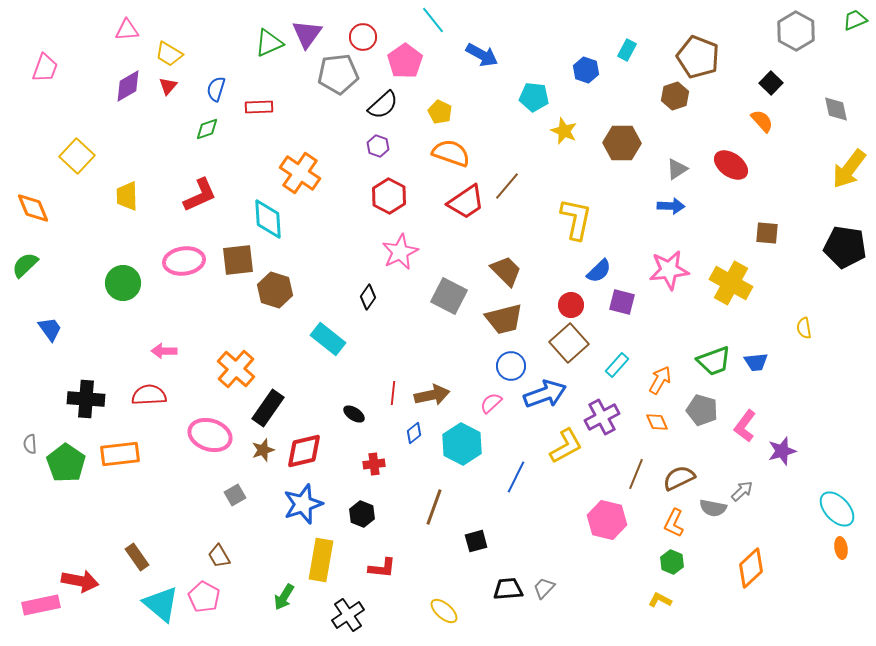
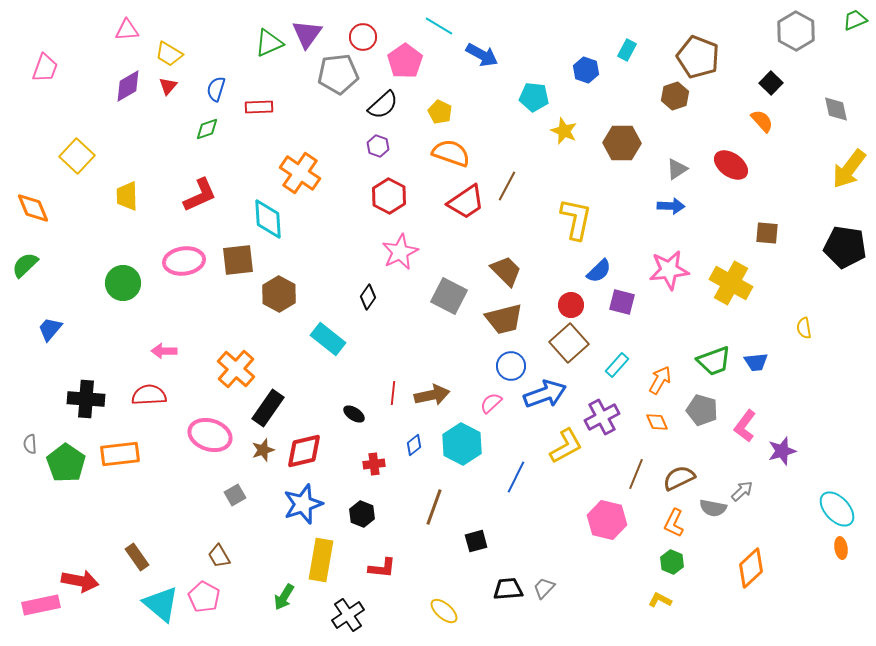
cyan line at (433, 20): moved 6 px right, 6 px down; rotated 20 degrees counterclockwise
brown line at (507, 186): rotated 12 degrees counterclockwise
brown hexagon at (275, 290): moved 4 px right, 4 px down; rotated 12 degrees clockwise
blue trapezoid at (50, 329): rotated 104 degrees counterclockwise
blue diamond at (414, 433): moved 12 px down
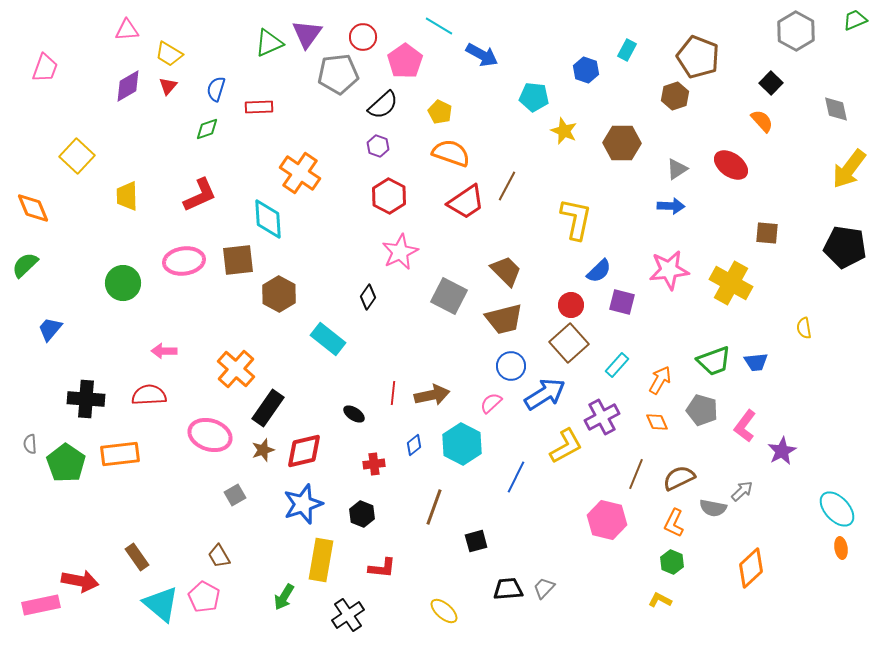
blue arrow at (545, 394): rotated 12 degrees counterclockwise
purple star at (782, 451): rotated 12 degrees counterclockwise
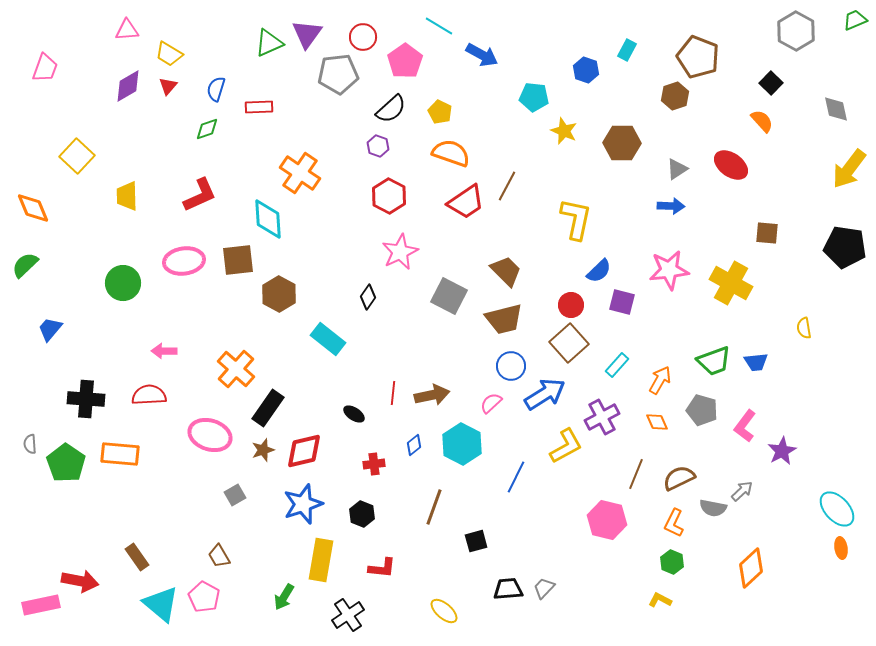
black semicircle at (383, 105): moved 8 px right, 4 px down
orange rectangle at (120, 454): rotated 12 degrees clockwise
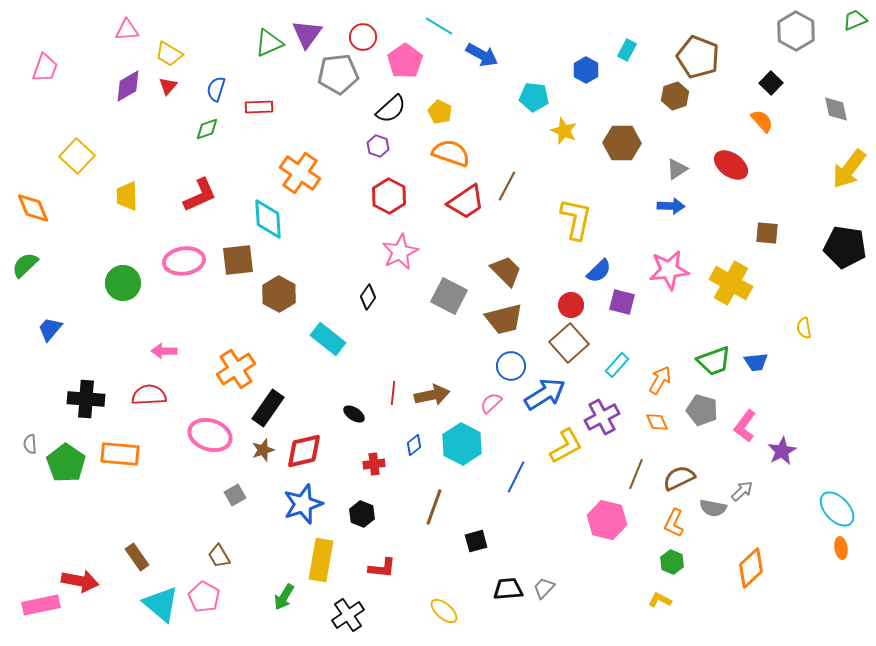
blue hexagon at (586, 70): rotated 10 degrees clockwise
orange cross at (236, 369): rotated 15 degrees clockwise
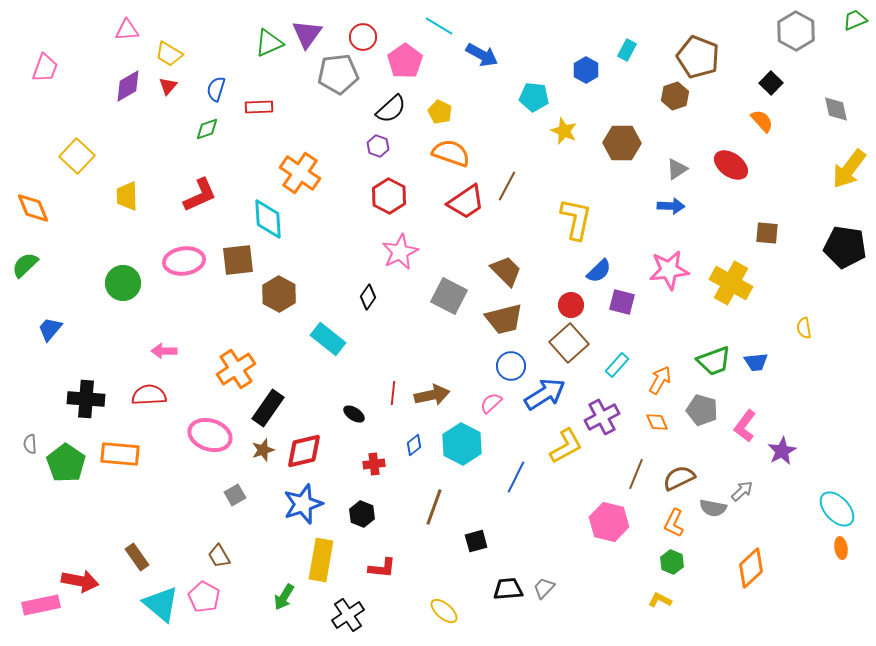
pink hexagon at (607, 520): moved 2 px right, 2 px down
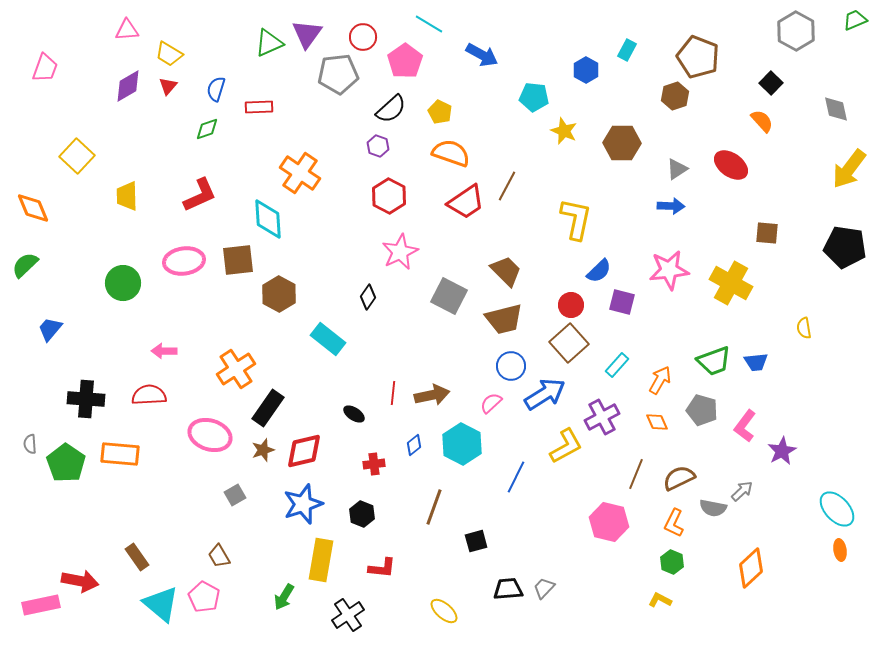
cyan line at (439, 26): moved 10 px left, 2 px up
orange ellipse at (841, 548): moved 1 px left, 2 px down
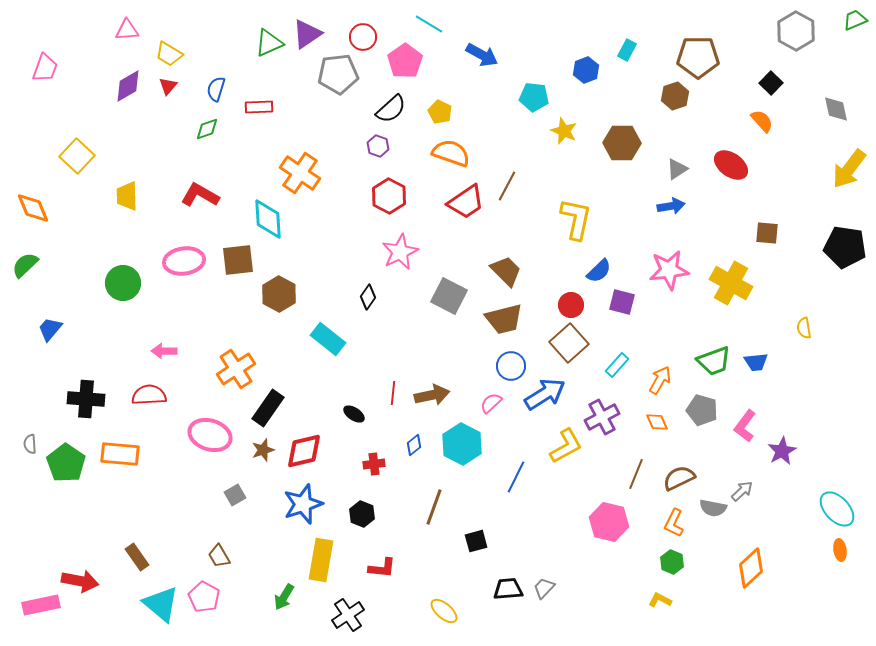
purple triangle at (307, 34): rotated 20 degrees clockwise
brown pentagon at (698, 57): rotated 21 degrees counterclockwise
blue hexagon at (586, 70): rotated 10 degrees clockwise
red L-shape at (200, 195): rotated 126 degrees counterclockwise
blue arrow at (671, 206): rotated 12 degrees counterclockwise
